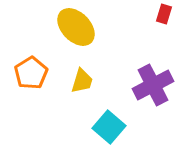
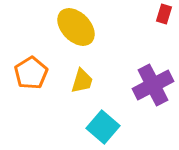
cyan square: moved 6 px left
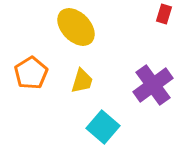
purple cross: rotated 9 degrees counterclockwise
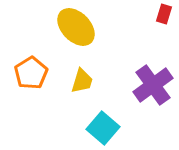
cyan square: moved 1 px down
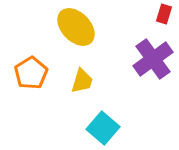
purple cross: moved 26 px up
